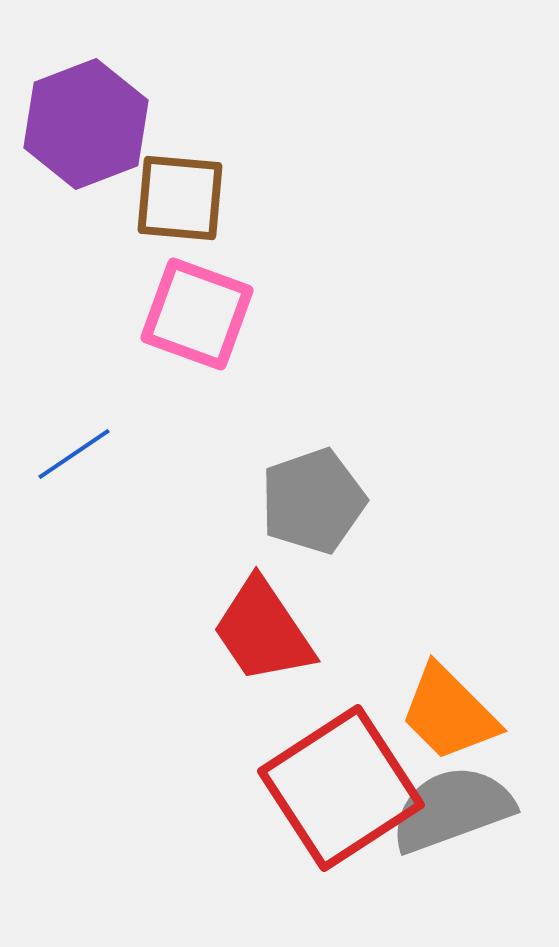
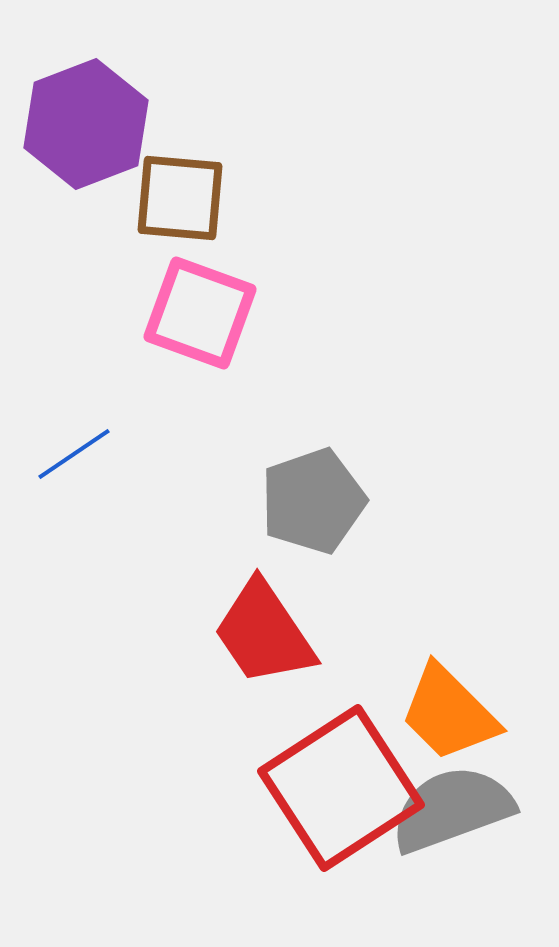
pink square: moved 3 px right, 1 px up
red trapezoid: moved 1 px right, 2 px down
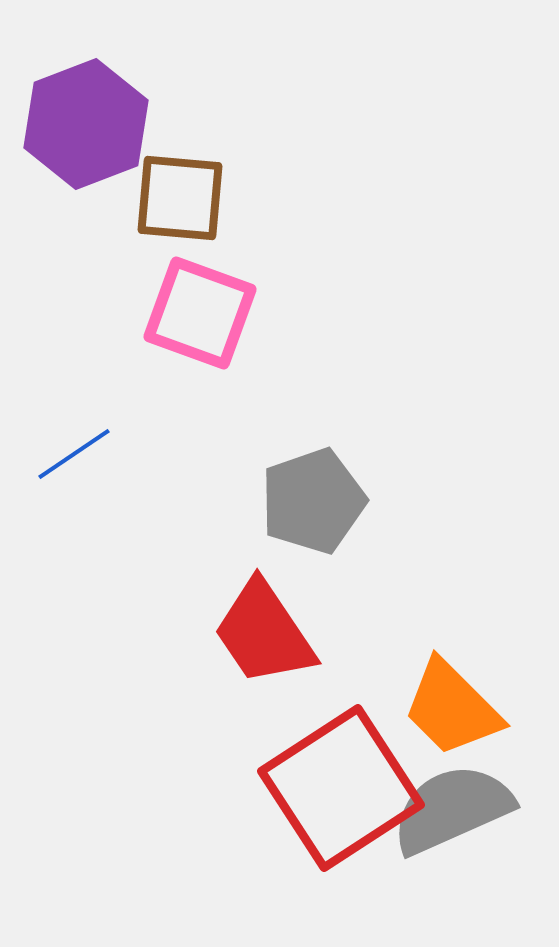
orange trapezoid: moved 3 px right, 5 px up
gray semicircle: rotated 4 degrees counterclockwise
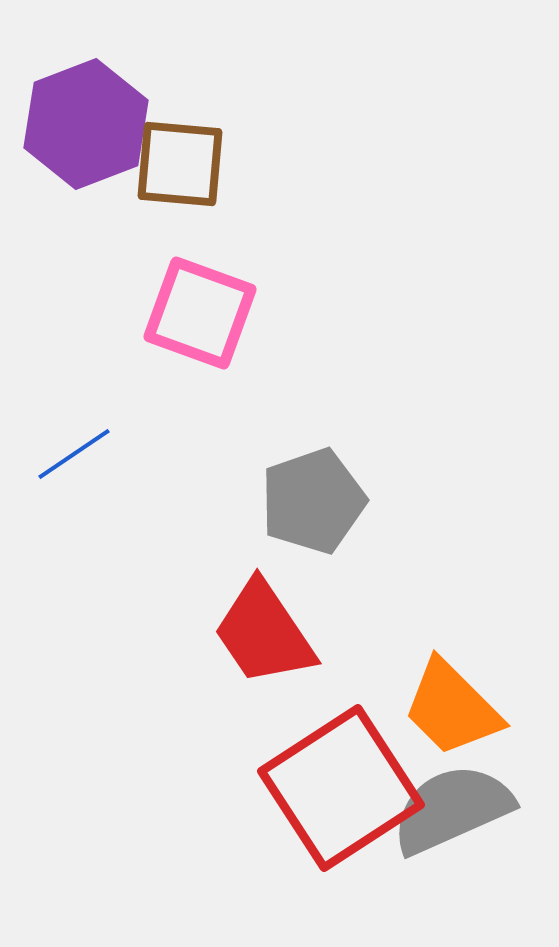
brown square: moved 34 px up
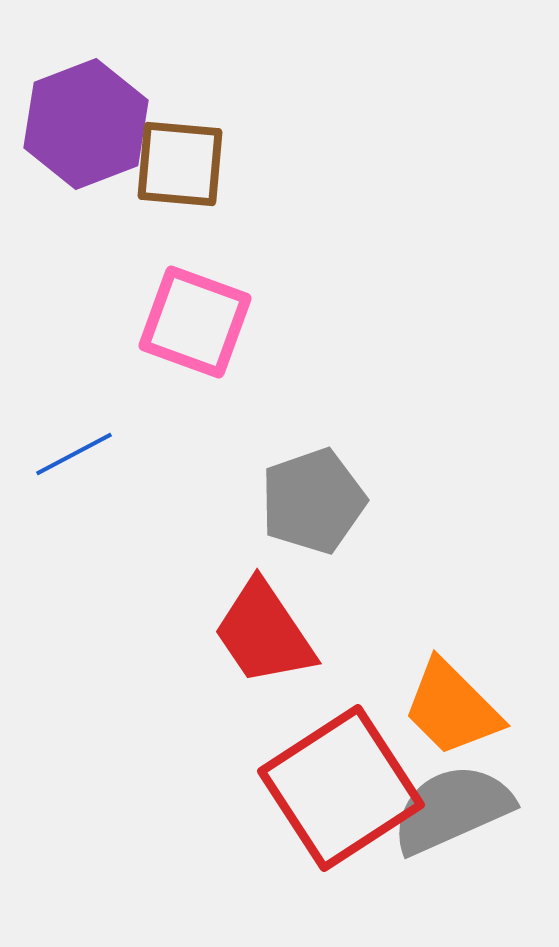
pink square: moved 5 px left, 9 px down
blue line: rotated 6 degrees clockwise
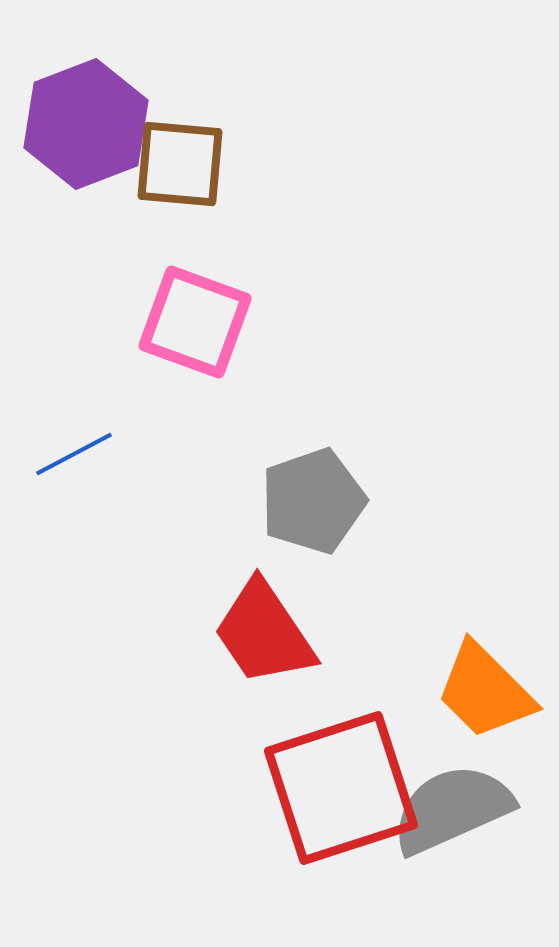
orange trapezoid: moved 33 px right, 17 px up
red square: rotated 15 degrees clockwise
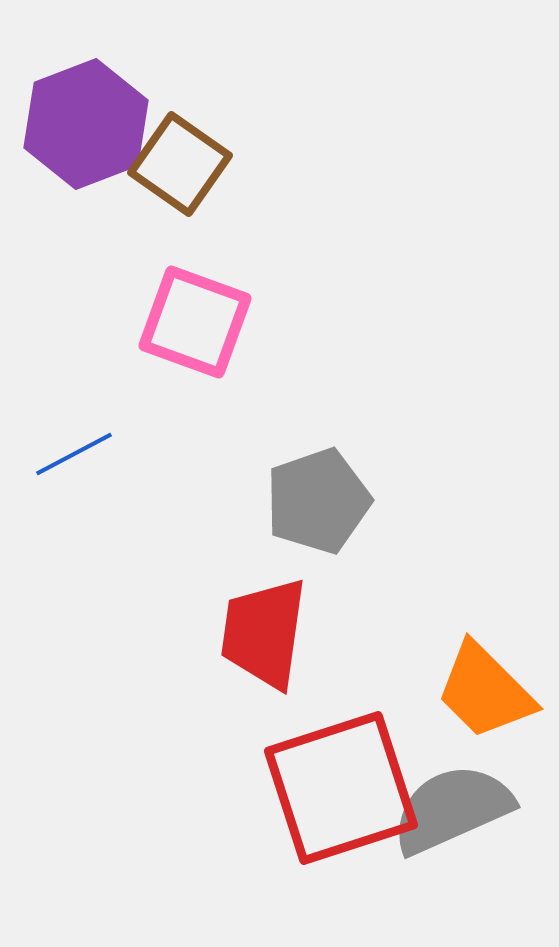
brown square: rotated 30 degrees clockwise
gray pentagon: moved 5 px right
red trapezoid: rotated 42 degrees clockwise
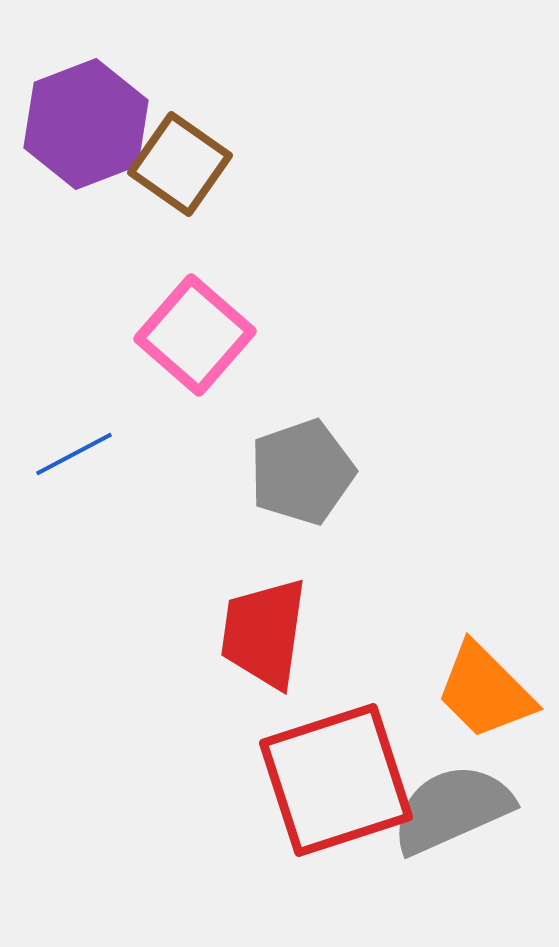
pink square: moved 13 px down; rotated 21 degrees clockwise
gray pentagon: moved 16 px left, 29 px up
red square: moved 5 px left, 8 px up
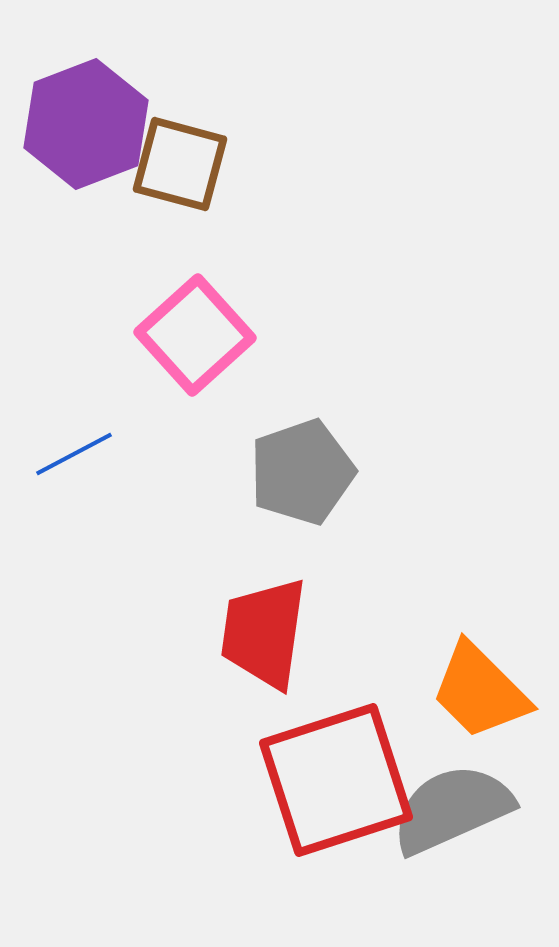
brown square: rotated 20 degrees counterclockwise
pink square: rotated 7 degrees clockwise
orange trapezoid: moved 5 px left
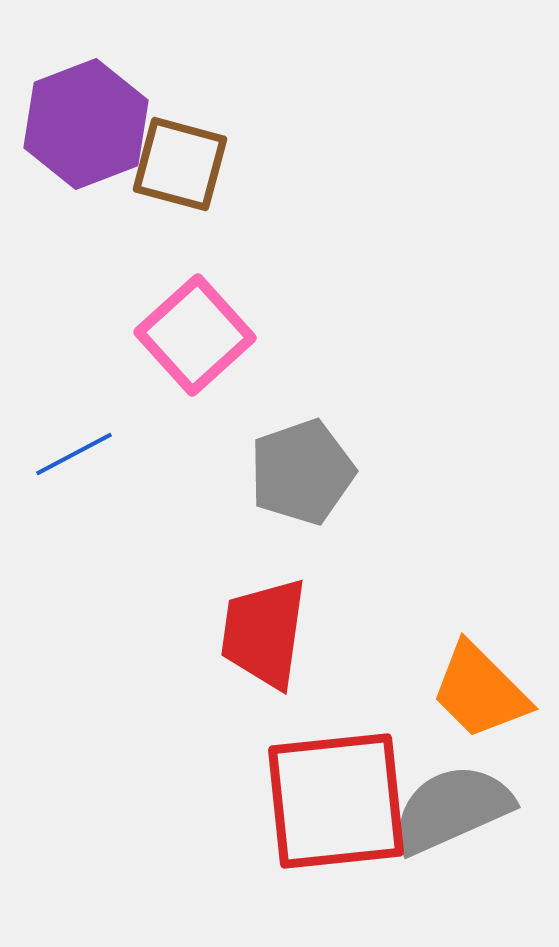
red square: moved 21 px down; rotated 12 degrees clockwise
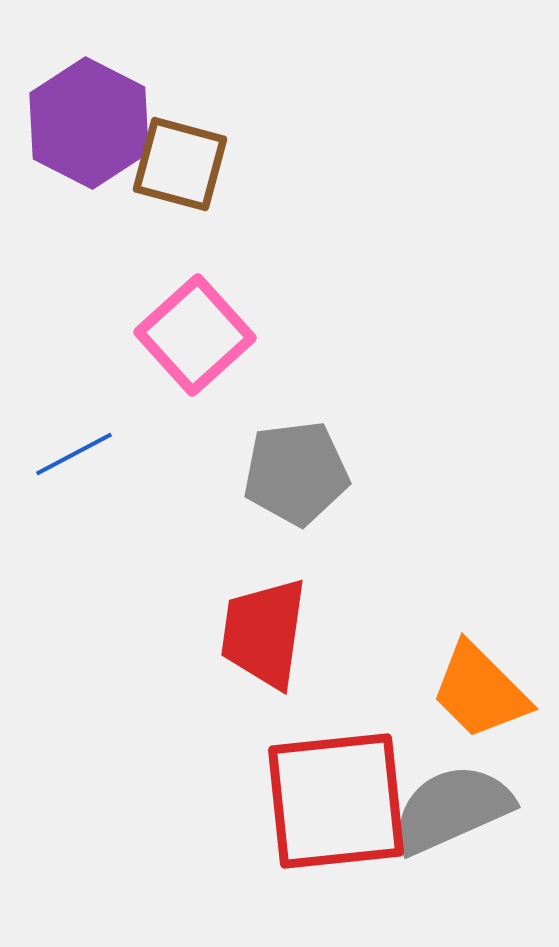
purple hexagon: moved 3 px right, 1 px up; rotated 12 degrees counterclockwise
gray pentagon: moved 6 px left, 1 px down; rotated 12 degrees clockwise
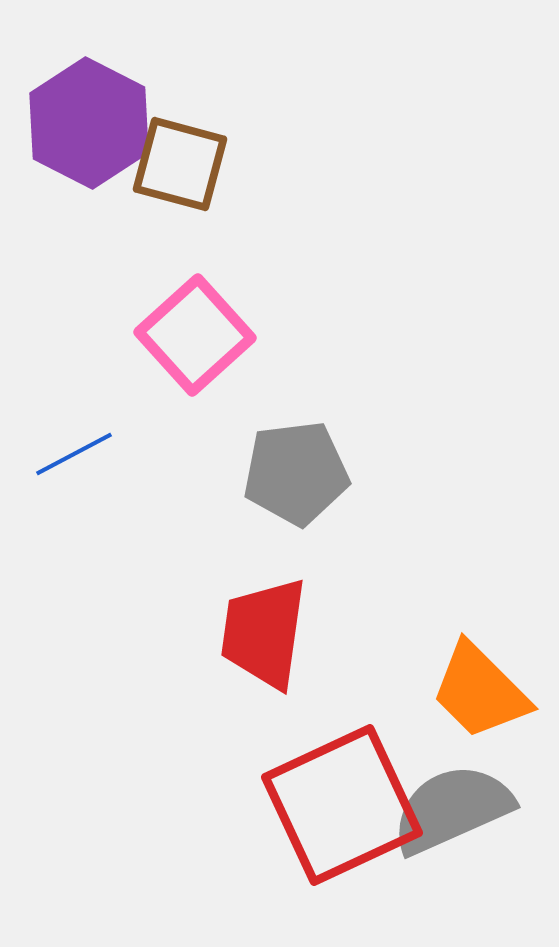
red square: moved 6 px right, 4 px down; rotated 19 degrees counterclockwise
